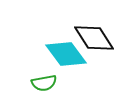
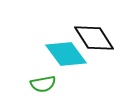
green semicircle: moved 1 px left, 1 px down
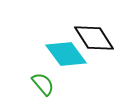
green semicircle: rotated 120 degrees counterclockwise
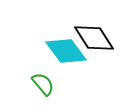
cyan diamond: moved 3 px up
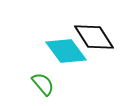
black diamond: moved 1 px up
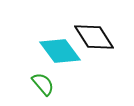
cyan diamond: moved 6 px left
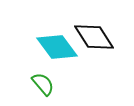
cyan diamond: moved 3 px left, 4 px up
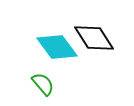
black diamond: moved 1 px down
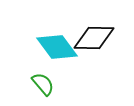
black diamond: rotated 57 degrees counterclockwise
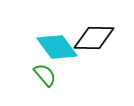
green semicircle: moved 2 px right, 9 px up
